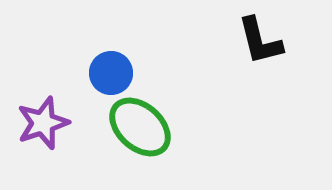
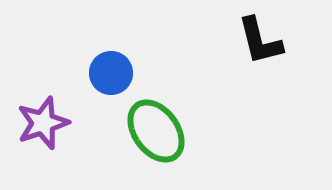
green ellipse: moved 16 px right, 4 px down; rotated 12 degrees clockwise
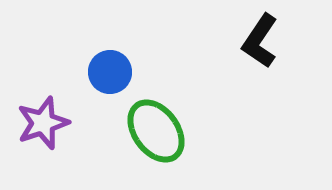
black L-shape: rotated 48 degrees clockwise
blue circle: moved 1 px left, 1 px up
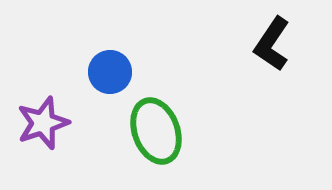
black L-shape: moved 12 px right, 3 px down
green ellipse: rotated 16 degrees clockwise
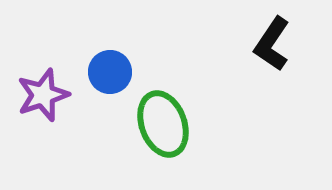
purple star: moved 28 px up
green ellipse: moved 7 px right, 7 px up
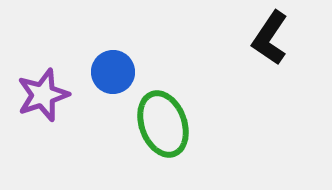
black L-shape: moved 2 px left, 6 px up
blue circle: moved 3 px right
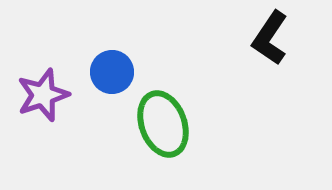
blue circle: moved 1 px left
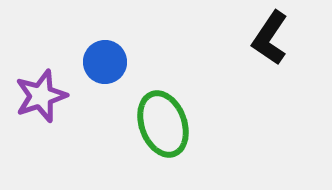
blue circle: moved 7 px left, 10 px up
purple star: moved 2 px left, 1 px down
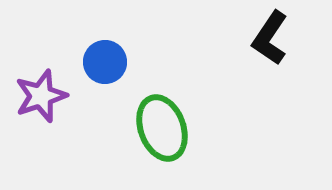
green ellipse: moved 1 px left, 4 px down
